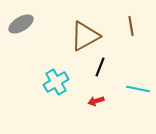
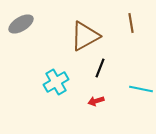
brown line: moved 3 px up
black line: moved 1 px down
cyan line: moved 3 px right
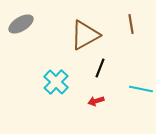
brown line: moved 1 px down
brown triangle: moved 1 px up
cyan cross: rotated 15 degrees counterclockwise
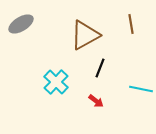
red arrow: rotated 126 degrees counterclockwise
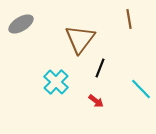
brown line: moved 2 px left, 5 px up
brown triangle: moved 5 px left, 4 px down; rotated 24 degrees counterclockwise
cyan line: rotated 35 degrees clockwise
